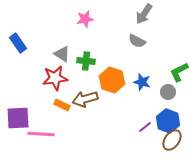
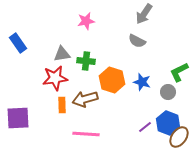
pink star: moved 1 px right, 2 px down
gray triangle: rotated 42 degrees counterclockwise
orange rectangle: rotated 63 degrees clockwise
blue hexagon: moved 2 px down
pink line: moved 45 px right
brown ellipse: moved 7 px right, 3 px up
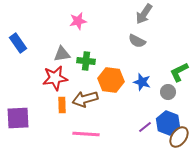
pink star: moved 8 px left
orange hexagon: moved 1 px left; rotated 10 degrees counterclockwise
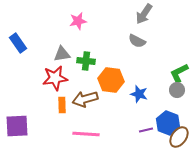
green L-shape: moved 1 px down
blue star: moved 3 px left, 12 px down
gray circle: moved 9 px right, 2 px up
purple square: moved 1 px left, 8 px down
purple line: moved 1 px right, 3 px down; rotated 24 degrees clockwise
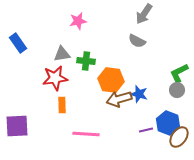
brown arrow: moved 34 px right
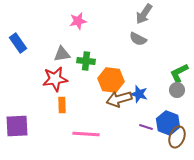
gray semicircle: moved 1 px right, 2 px up
red star: moved 1 px down
purple line: moved 3 px up; rotated 32 degrees clockwise
brown ellipse: moved 2 px left; rotated 15 degrees counterclockwise
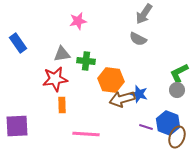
brown arrow: moved 3 px right
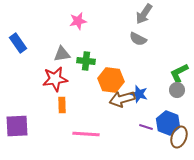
brown ellipse: moved 2 px right
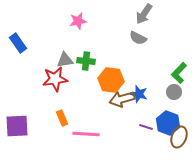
gray semicircle: moved 1 px up
gray triangle: moved 3 px right, 6 px down
green L-shape: rotated 20 degrees counterclockwise
gray circle: moved 3 px left, 2 px down
orange rectangle: moved 13 px down; rotated 21 degrees counterclockwise
